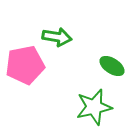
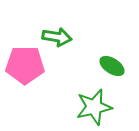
pink pentagon: rotated 12 degrees clockwise
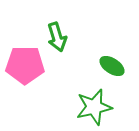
green arrow: rotated 64 degrees clockwise
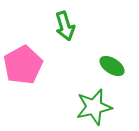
green arrow: moved 8 px right, 11 px up
pink pentagon: moved 2 px left; rotated 30 degrees counterclockwise
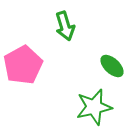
green ellipse: rotated 10 degrees clockwise
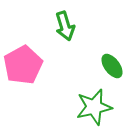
green ellipse: rotated 10 degrees clockwise
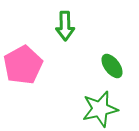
green arrow: rotated 16 degrees clockwise
green star: moved 6 px right, 2 px down
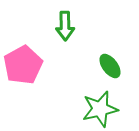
green ellipse: moved 2 px left
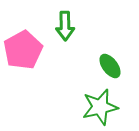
pink pentagon: moved 15 px up
green star: moved 2 px up
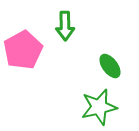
green star: moved 1 px left
